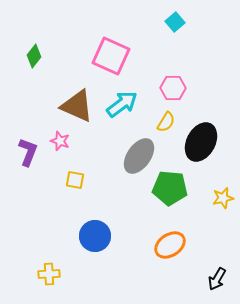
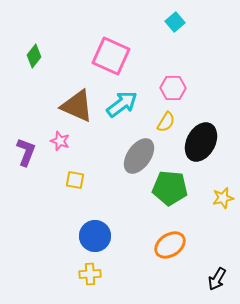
purple L-shape: moved 2 px left
yellow cross: moved 41 px right
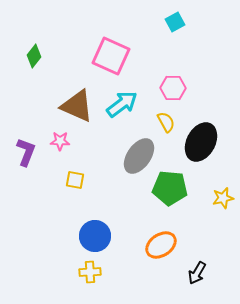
cyan square: rotated 12 degrees clockwise
yellow semicircle: rotated 60 degrees counterclockwise
pink star: rotated 18 degrees counterclockwise
orange ellipse: moved 9 px left
yellow cross: moved 2 px up
black arrow: moved 20 px left, 6 px up
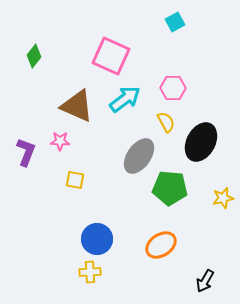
cyan arrow: moved 3 px right, 5 px up
blue circle: moved 2 px right, 3 px down
black arrow: moved 8 px right, 8 px down
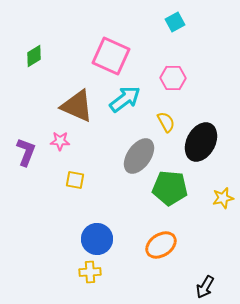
green diamond: rotated 20 degrees clockwise
pink hexagon: moved 10 px up
black arrow: moved 6 px down
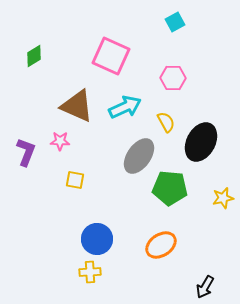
cyan arrow: moved 8 px down; rotated 12 degrees clockwise
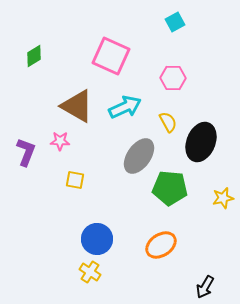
brown triangle: rotated 6 degrees clockwise
yellow semicircle: moved 2 px right
black ellipse: rotated 6 degrees counterclockwise
yellow cross: rotated 35 degrees clockwise
